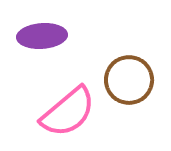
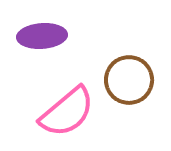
pink semicircle: moved 1 px left
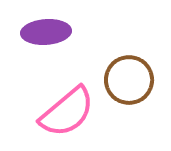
purple ellipse: moved 4 px right, 4 px up
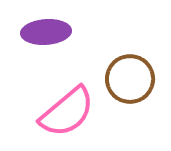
brown circle: moved 1 px right, 1 px up
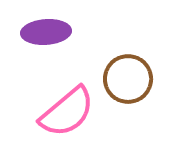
brown circle: moved 2 px left
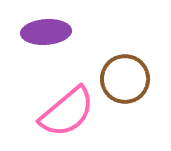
brown circle: moved 3 px left
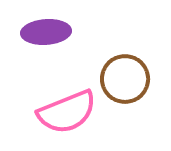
pink semicircle: rotated 18 degrees clockwise
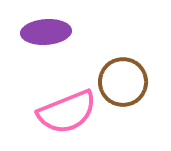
brown circle: moved 2 px left, 3 px down
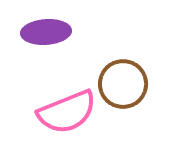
brown circle: moved 2 px down
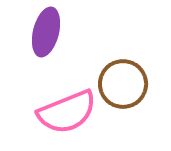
purple ellipse: rotated 72 degrees counterclockwise
